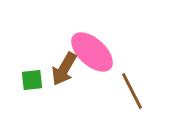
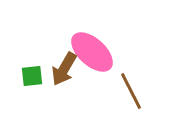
green square: moved 4 px up
brown line: moved 1 px left
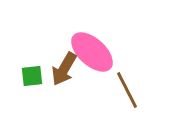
brown line: moved 4 px left, 1 px up
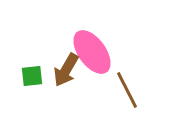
pink ellipse: rotated 12 degrees clockwise
brown arrow: moved 2 px right, 1 px down
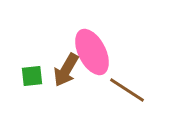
pink ellipse: rotated 9 degrees clockwise
brown line: rotated 30 degrees counterclockwise
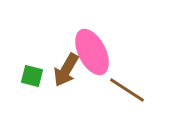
green square: rotated 20 degrees clockwise
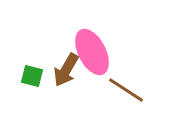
brown line: moved 1 px left
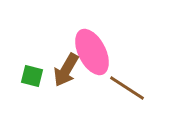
brown line: moved 1 px right, 2 px up
